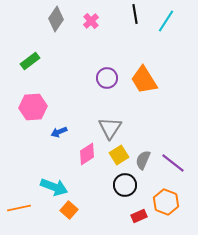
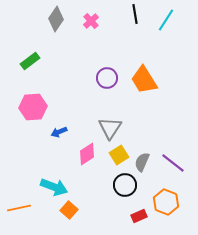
cyan line: moved 1 px up
gray semicircle: moved 1 px left, 2 px down
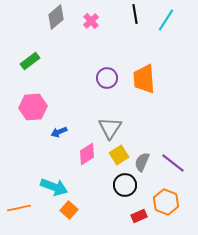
gray diamond: moved 2 px up; rotated 15 degrees clockwise
orange trapezoid: moved 1 px up; rotated 28 degrees clockwise
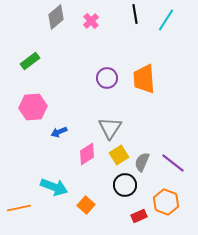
orange square: moved 17 px right, 5 px up
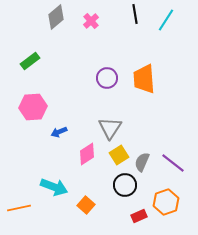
orange hexagon: rotated 20 degrees clockwise
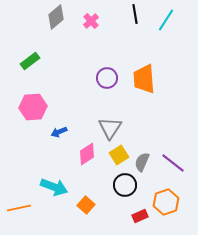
red rectangle: moved 1 px right
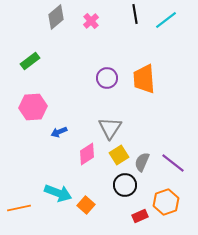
cyan line: rotated 20 degrees clockwise
cyan arrow: moved 4 px right, 6 px down
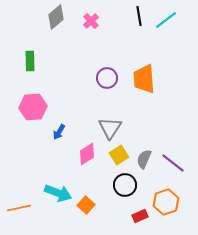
black line: moved 4 px right, 2 px down
green rectangle: rotated 54 degrees counterclockwise
blue arrow: rotated 35 degrees counterclockwise
gray semicircle: moved 2 px right, 3 px up
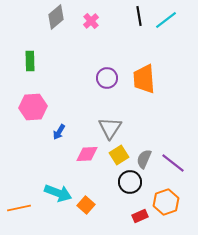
pink diamond: rotated 30 degrees clockwise
black circle: moved 5 px right, 3 px up
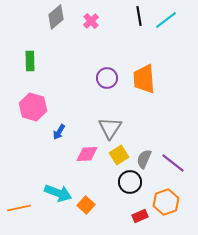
pink hexagon: rotated 20 degrees clockwise
